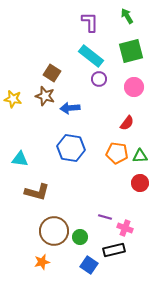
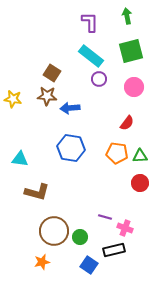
green arrow: rotated 21 degrees clockwise
brown star: moved 2 px right; rotated 12 degrees counterclockwise
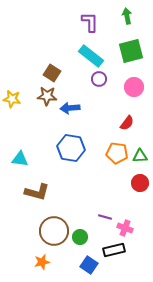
yellow star: moved 1 px left
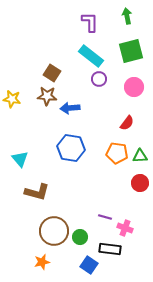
cyan triangle: rotated 42 degrees clockwise
black rectangle: moved 4 px left, 1 px up; rotated 20 degrees clockwise
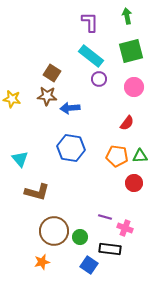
orange pentagon: moved 3 px down
red circle: moved 6 px left
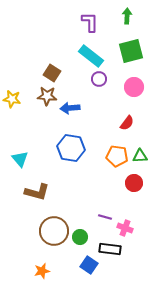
green arrow: rotated 14 degrees clockwise
orange star: moved 9 px down
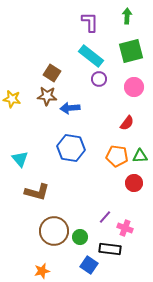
purple line: rotated 64 degrees counterclockwise
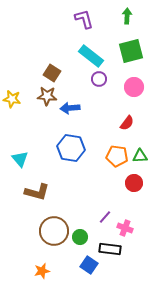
purple L-shape: moved 6 px left, 3 px up; rotated 15 degrees counterclockwise
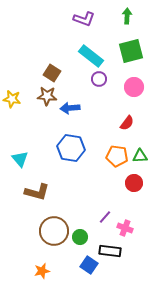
purple L-shape: rotated 125 degrees clockwise
black rectangle: moved 2 px down
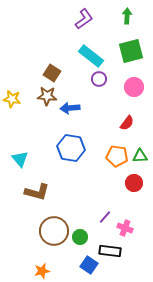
purple L-shape: rotated 55 degrees counterclockwise
